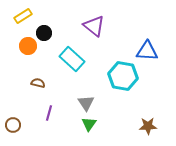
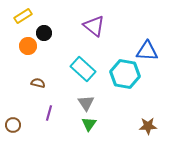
cyan rectangle: moved 11 px right, 10 px down
cyan hexagon: moved 2 px right, 2 px up
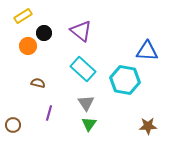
purple triangle: moved 13 px left, 5 px down
cyan hexagon: moved 6 px down
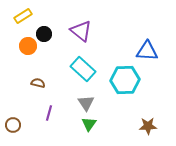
black circle: moved 1 px down
cyan hexagon: rotated 12 degrees counterclockwise
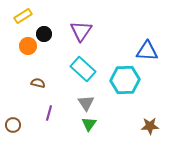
purple triangle: rotated 25 degrees clockwise
brown star: moved 2 px right
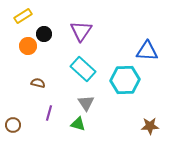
green triangle: moved 11 px left; rotated 49 degrees counterclockwise
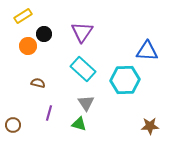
purple triangle: moved 1 px right, 1 px down
green triangle: moved 1 px right
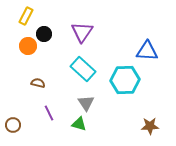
yellow rectangle: moved 3 px right; rotated 30 degrees counterclockwise
purple line: rotated 42 degrees counterclockwise
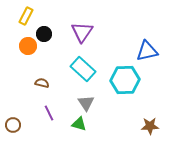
blue triangle: rotated 15 degrees counterclockwise
brown semicircle: moved 4 px right
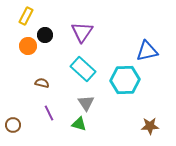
black circle: moved 1 px right, 1 px down
